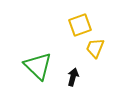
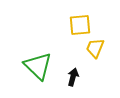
yellow square: rotated 15 degrees clockwise
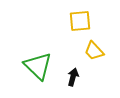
yellow square: moved 4 px up
yellow trapezoid: moved 1 px left, 3 px down; rotated 65 degrees counterclockwise
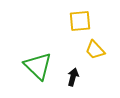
yellow trapezoid: moved 1 px right, 1 px up
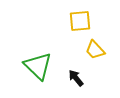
black arrow: moved 3 px right, 1 px down; rotated 54 degrees counterclockwise
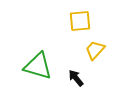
yellow trapezoid: rotated 85 degrees clockwise
green triangle: rotated 28 degrees counterclockwise
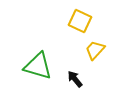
yellow square: rotated 30 degrees clockwise
black arrow: moved 1 px left, 1 px down
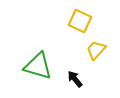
yellow trapezoid: moved 1 px right
